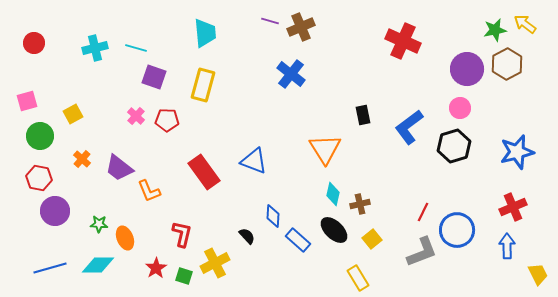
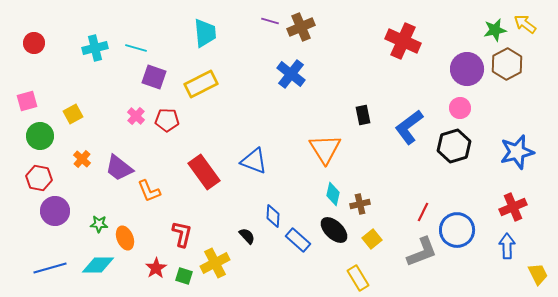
yellow rectangle at (203, 85): moved 2 px left, 1 px up; rotated 48 degrees clockwise
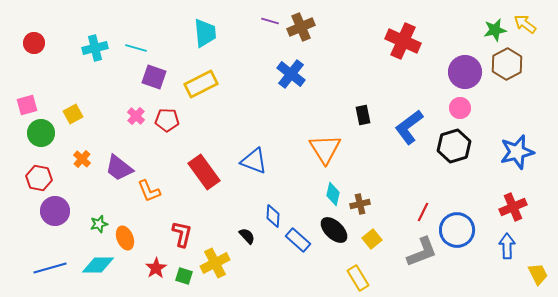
purple circle at (467, 69): moved 2 px left, 3 px down
pink square at (27, 101): moved 4 px down
green circle at (40, 136): moved 1 px right, 3 px up
green star at (99, 224): rotated 18 degrees counterclockwise
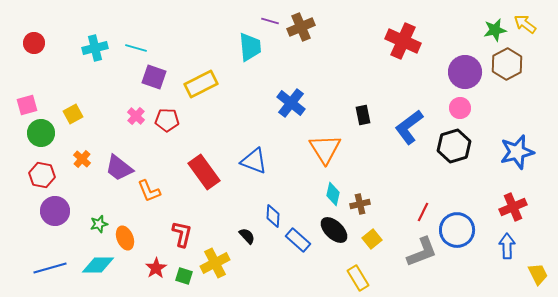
cyan trapezoid at (205, 33): moved 45 px right, 14 px down
blue cross at (291, 74): moved 29 px down
red hexagon at (39, 178): moved 3 px right, 3 px up
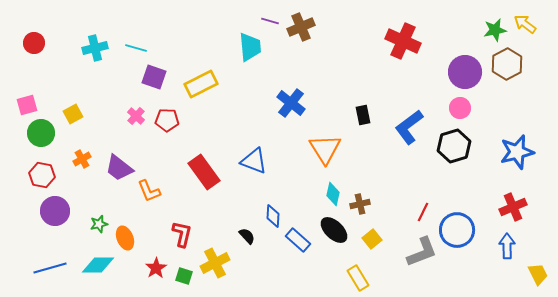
orange cross at (82, 159): rotated 18 degrees clockwise
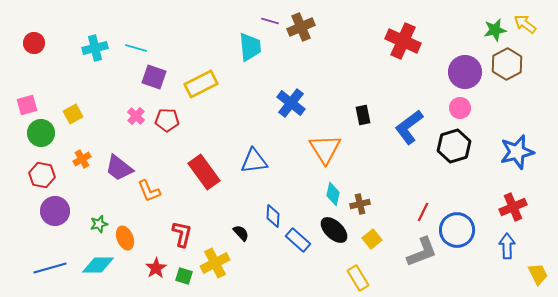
blue triangle at (254, 161): rotated 28 degrees counterclockwise
black semicircle at (247, 236): moved 6 px left, 3 px up
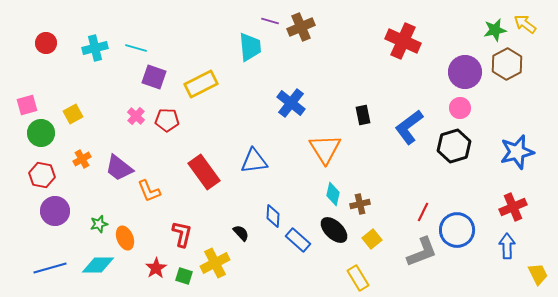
red circle at (34, 43): moved 12 px right
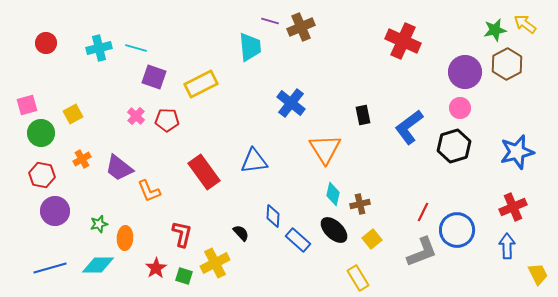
cyan cross at (95, 48): moved 4 px right
orange ellipse at (125, 238): rotated 25 degrees clockwise
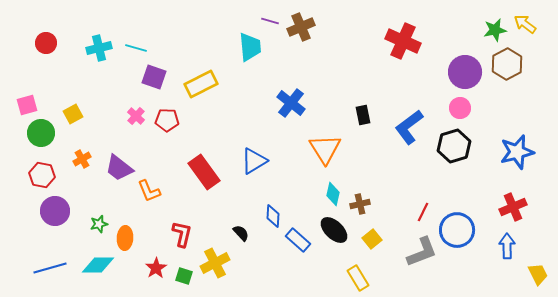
blue triangle at (254, 161): rotated 24 degrees counterclockwise
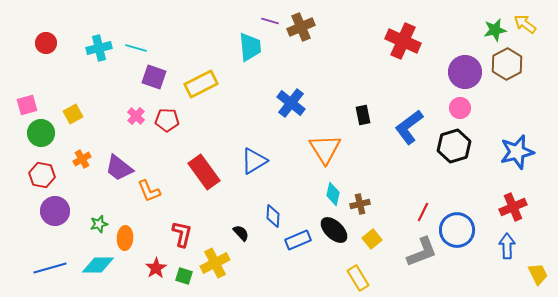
blue rectangle at (298, 240): rotated 65 degrees counterclockwise
